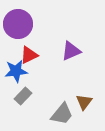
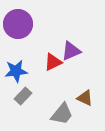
red triangle: moved 24 px right, 7 px down
brown triangle: moved 1 px right, 4 px up; rotated 42 degrees counterclockwise
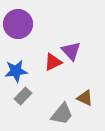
purple triangle: rotated 50 degrees counterclockwise
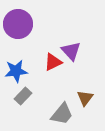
brown triangle: rotated 42 degrees clockwise
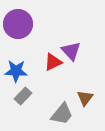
blue star: rotated 10 degrees clockwise
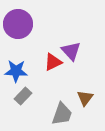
gray trapezoid: rotated 20 degrees counterclockwise
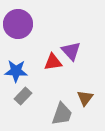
red triangle: rotated 18 degrees clockwise
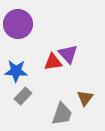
purple triangle: moved 3 px left, 3 px down
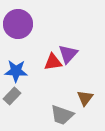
purple triangle: rotated 25 degrees clockwise
gray rectangle: moved 11 px left
gray trapezoid: moved 1 px down; rotated 90 degrees clockwise
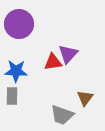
purple circle: moved 1 px right
gray rectangle: rotated 42 degrees counterclockwise
